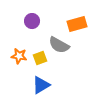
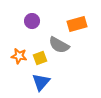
blue triangle: moved 3 px up; rotated 18 degrees counterclockwise
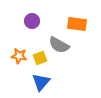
orange rectangle: rotated 24 degrees clockwise
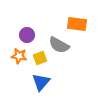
purple circle: moved 5 px left, 14 px down
